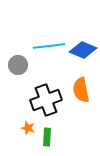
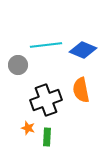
cyan line: moved 3 px left, 1 px up
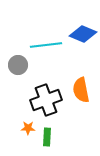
blue diamond: moved 16 px up
orange star: rotated 16 degrees counterclockwise
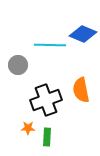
cyan line: moved 4 px right; rotated 8 degrees clockwise
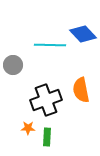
blue diamond: rotated 24 degrees clockwise
gray circle: moved 5 px left
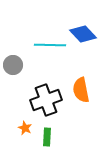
orange star: moved 3 px left; rotated 24 degrees clockwise
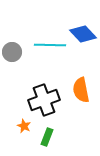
gray circle: moved 1 px left, 13 px up
black cross: moved 2 px left
orange star: moved 1 px left, 2 px up
green rectangle: rotated 18 degrees clockwise
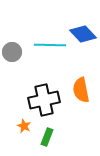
black cross: rotated 8 degrees clockwise
